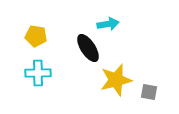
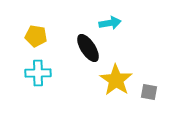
cyan arrow: moved 2 px right, 1 px up
yellow star: rotated 24 degrees counterclockwise
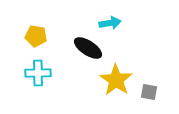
black ellipse: rotated 24 degrees counterclockwise
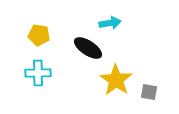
yellow pentagon: moved 3 px right, 1 px up
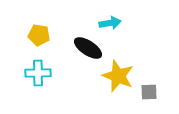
yellow star: moved 2 px right, 4 px up; rotated 12 degrees counterclockwise
gray square: rotated 12 degrees counterclockwise
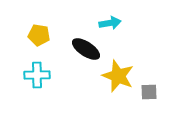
black ellipse: moved 2 px left, 1 px down
cyan cross: moved 1 px left, 2 px down
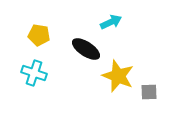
cyan arrow: moved 1 px right, 1 px up; rotated 15 degrees counterclockwise
cyan cross: moved 3 px left, 2 px up; rotated 20 degrees clockwise
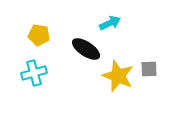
cyan arrow: moved 1 px left, 1 px down
cyan cross: rotated 35 degrees counterclockwise
gray square: moved 23 px up
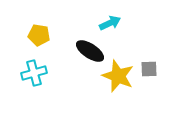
black ellipse: moved 4 px right, 2 px down
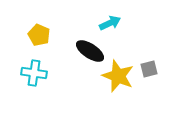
yellow pentagon: rotated 15 degrees clockwise
gray square: rotated 12 degrees counterclockwise
cyan cross: rotated 25 degrees clockwise
